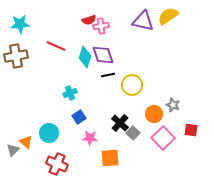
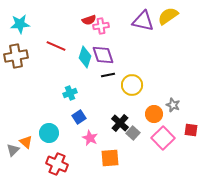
pink star: rotated 21 degrees clockwise
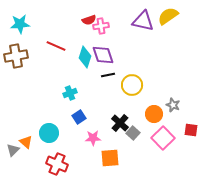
pink star: moved 3 px right; rotated 28 degrees counterclockwise
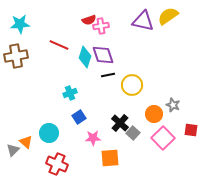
red line: moved 3 px right, 1 px up
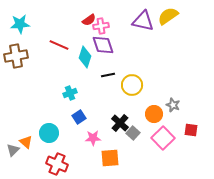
red semicircle: rotated 16 degrees counterclockwise
purple diamond: moved 10 px up
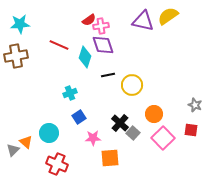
gray star: moved 22 px right
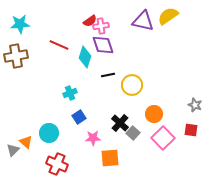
red semicircle: moved 1 px right, 1 px down
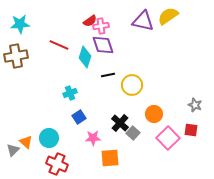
cyan circle: moved 5 px down
pink square: moved 5 px right
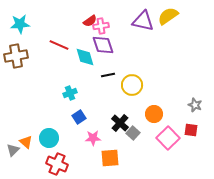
cyan diamond: rotated 35 degrees counterclockwise
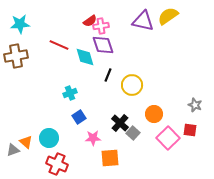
black line: rotated 56 degrees counterclockwise
red square: moved 1 px left
gray triangle: rotated 24 degrees clockwise
